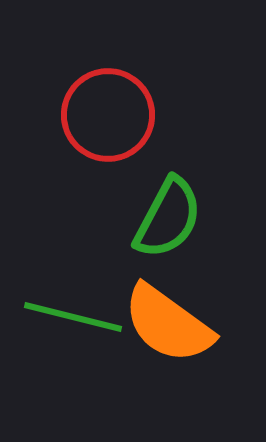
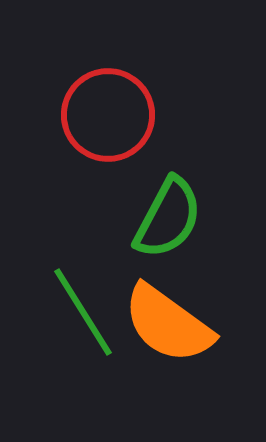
green line: moved 10 px right, 5 px up; rotated 44 degrees clockwise
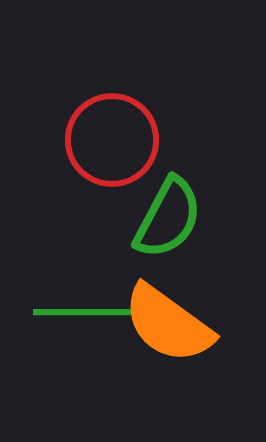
red circle: moved 4 px right, 25 px down
green line: rotated 58 degrees counterclockwise
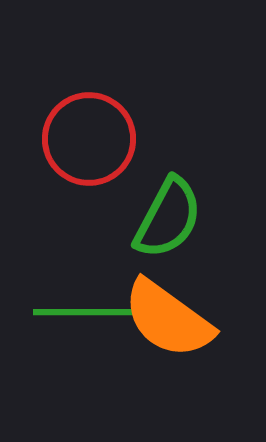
red circle: moved 23 px left, 1 px up
orange semicircle: moved 5 px up
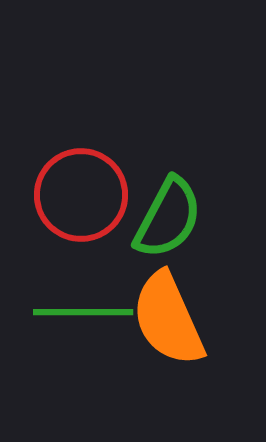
red circle: moved 8 px left, 56 px down
orange semicircle: rotated 30 degrees clockwise
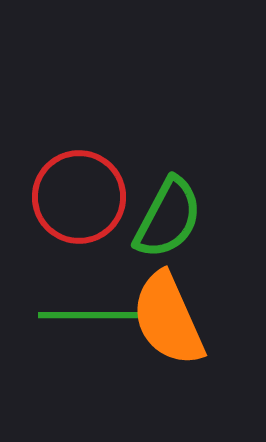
red circle: moved 2 px left, 2 px down
green line: moved 5 px right, 3 px down
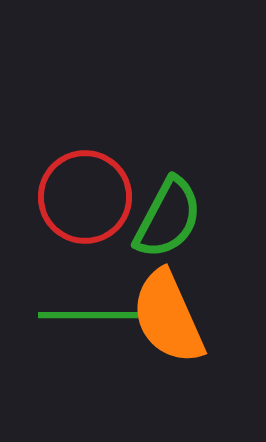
red circle: moved 6 px right
orange semicircle: moved 2 px up
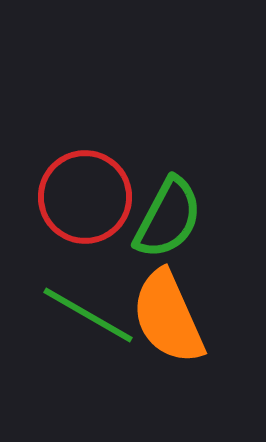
green line: rotated 30 degrees clockwise
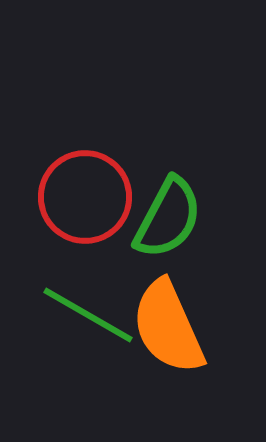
orange semicircle: moved 10 px down
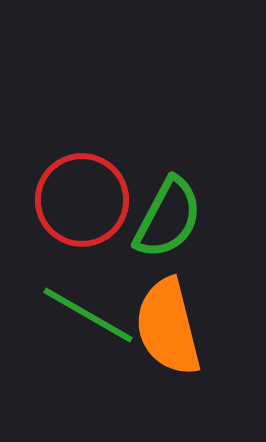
red circle: moved 3 px left, 3 px down
orange semicircle: rotated 10 degrees clockwise
